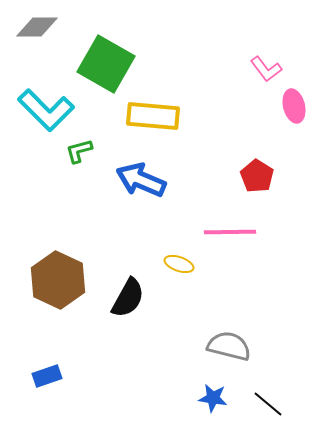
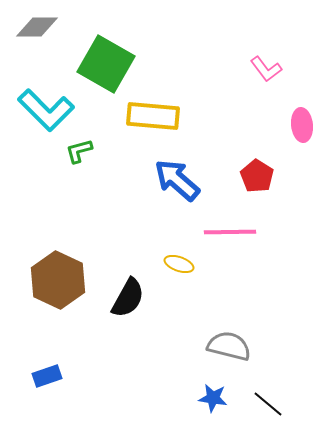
pink ellipse: moved 8 px right, 19 px down; rotated 8 degrees clockwise
blue arrow: moved 36 px right; rotated 18 degrees clockwise
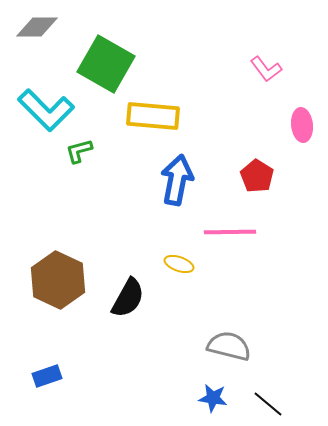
blue arrow: rotated 60 degrees clockwise
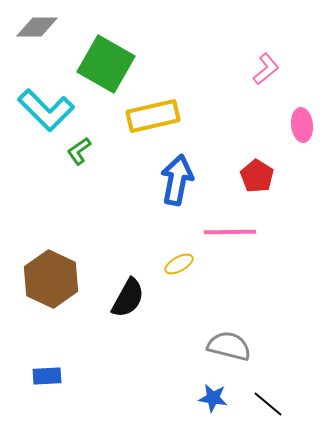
pink L-shape: rotated 92 degrees counterclockwise
yellow rectangle: rotated 18 degrees counterclockwise
green L-shape: rotated 20 degrees counterclockwise
yellow ellipse: rotated 48 degrees counterclockwise
brown hexagon: moved 7 px left, 1 px up
blue rectangle: rotated 16 degrees clockwise
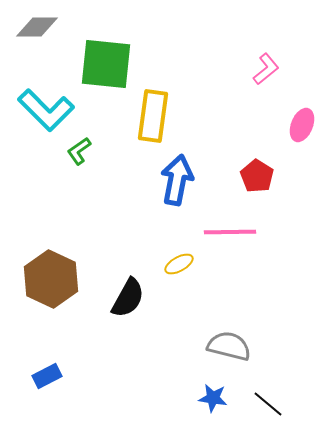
green square: rotated 24 degrees counterclockwise
yellow rectangle: rotated 69 degrees counterclockwise
pink ellipse: rotated 28 degrees clockwise
blue rectangle: rotated 24 degrees counterclockwise
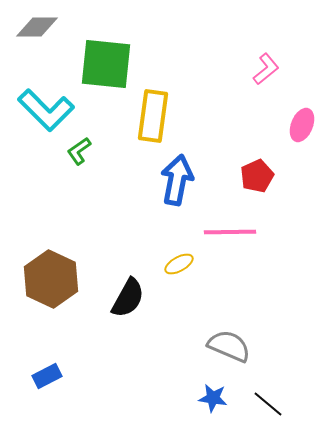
red pentagon: rotated 16 degrees clockwise
gray semicircle: rotated 9 degrees clockwise
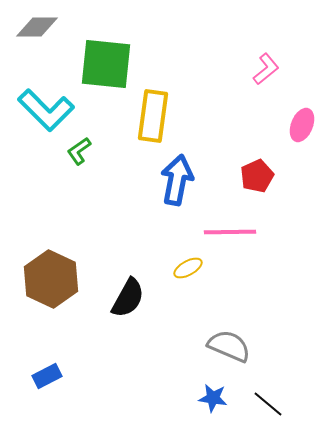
yellow ellipse: moved 9 px right, 4 px down
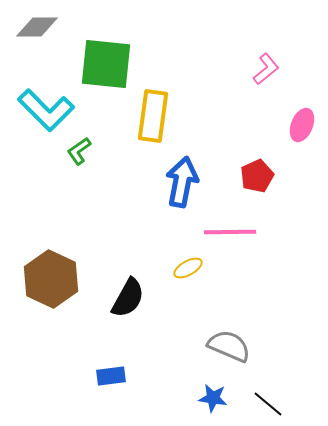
blue arrow: moved 5 px right, 2 px down
blue rectangle: moved 64 px right; rotated 20 degrees clockwise
